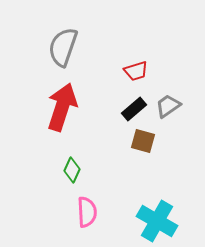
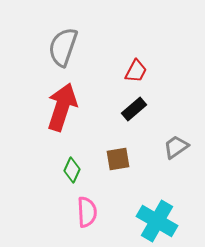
red trapezoid: rotated 45 degrees counterclockwise
gray trapezoid: moved 8 px right, 41 px down
brown square: moved 25 px left, 18 px down; rotated 25 degrees counterclockwise
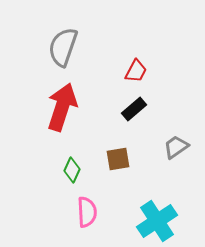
cyan cross: rotated 27 degrees clockwise
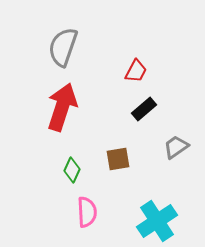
black rectangle: moved 10 px right
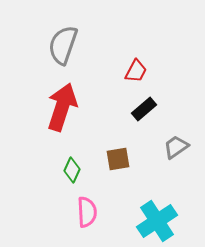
gray semicircle: moved 2 px up
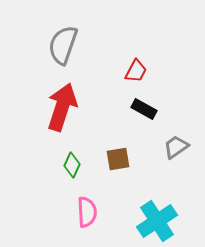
black rectangle: rotated 70 degrees clockwise
green diamond: moved 5 px up
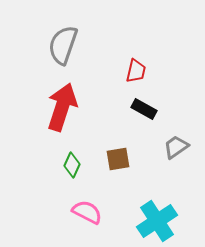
red trapezoid: rotated 15 degrees counterclockwise
pink semicircle: rotated 60 degrees counterclockwise
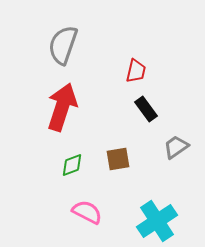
black rectangle: moved 2 px right; rotated 25 degrees clockwise
green diamond: rotated 45 degrees clockwise
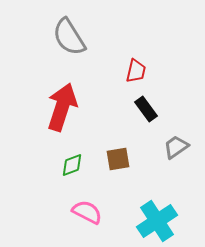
gray semicircle: moved 6 px right, 8 px up; rotated 51 degrees counterclockwise
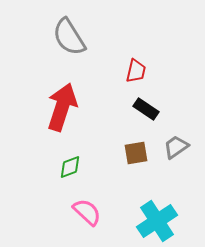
black rectangle: rotated 20 degrees counterclockwise
brown square: moved 18 px right, 6 px up
green diamond: moved 2 px left, 2 px down
pink semicircle: rotated 16 degrees clockwise
